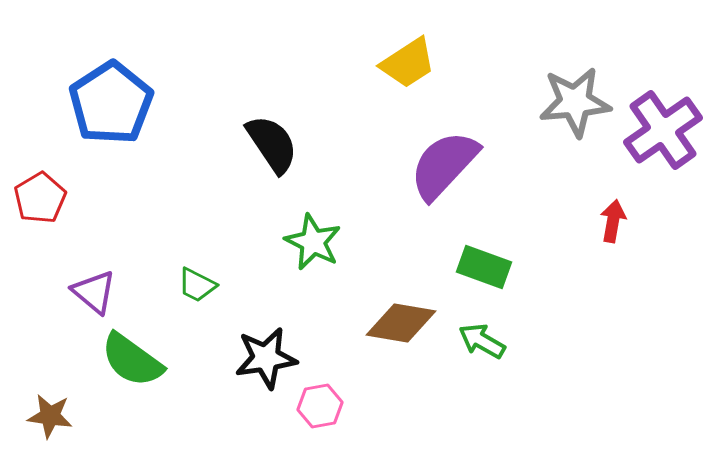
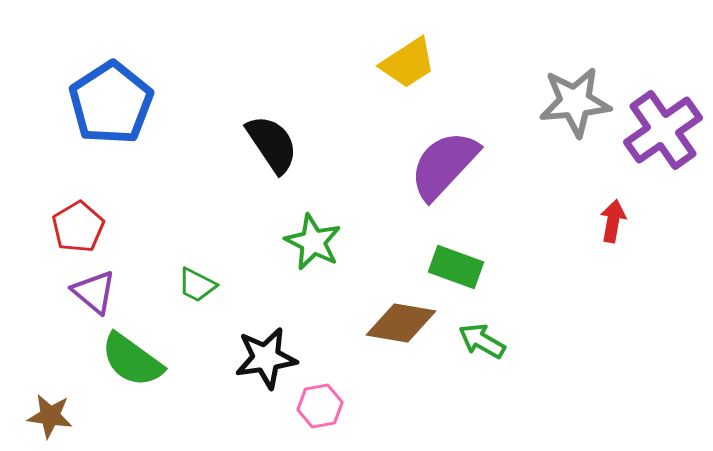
red pentagon: moved 38 px right, 29 px down
green rectangle: moved 28 px left
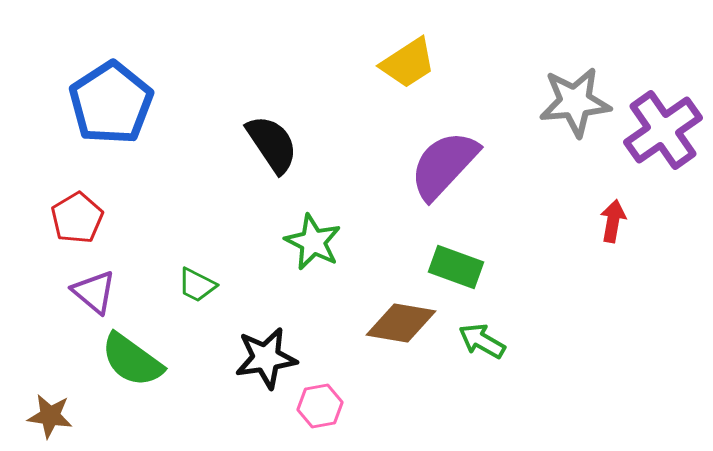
red pentagon: moved 1 px left, 9 px up
